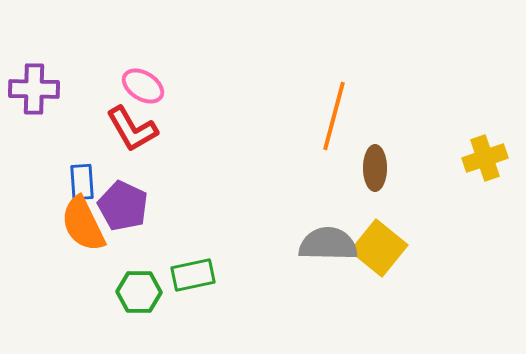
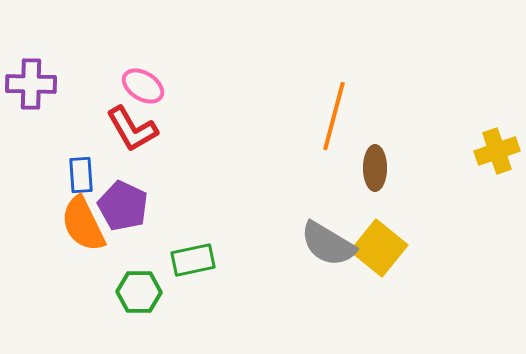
purple cross: moved 3 px left, 5 px up
yellow cross: moved 12 px right, 7 px up
blue rectangle: moved 1 px left, 7 px up
gray semicircle: rotated 150 degrees counterclockwise
green rectangle: moved 15 px up
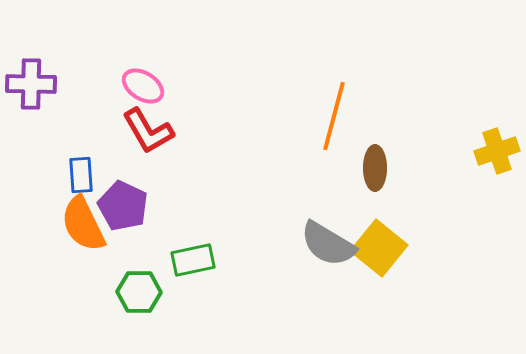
red L-shape: moved 16 px right, 2 px down
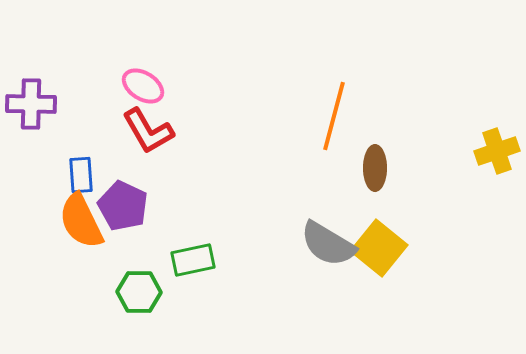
purple cross: moved 20 px down
orange semicircle: moved 2 px left, 3 px up
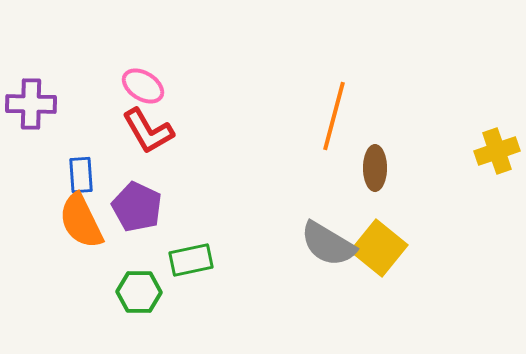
purple pentagon: moved 14 px right, 1 px down
green rectangle: moved 2 px left
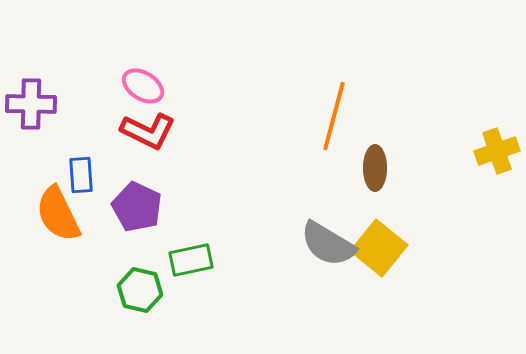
red L-shape: rotated 34 degrees counterclockwise
orange semicircle: moved 23 px left, 7 px up
green hexagon: moved 1 px right, 2 px up; rotated 12 degrees clockwise
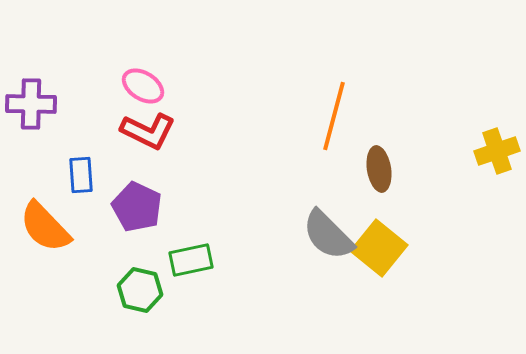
brown ellipse: moved 4 px right, 1 px down; rotated 9 degrees counterclockwise
orange semicircle: moved 13 px left, 13 px down; rotated 18 degrees counterclockwise
gray semicircle: moved 9 px up; rotated 14 degrees clockwise
